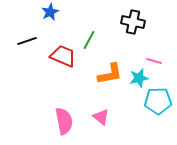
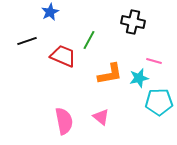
cyan pentagon: moved 1 px right, 1 px down
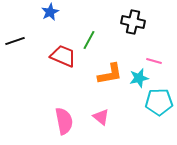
black line: moved 12 px left
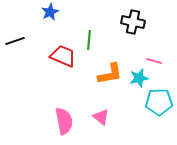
green line: rotated 24 degrees counterclockwise
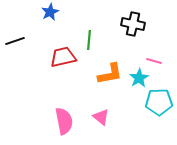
black cross: moved 2 px down
red trapezoid: moved 1 px down; rotated 36 degrees counterclockwise
cyan star: rotated 18 degrees counterclockwise
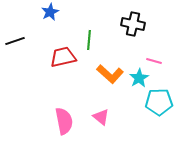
orange L-shape: rotated 52 degrees clockwise
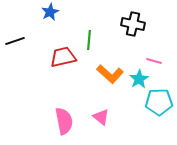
cyan star: moved 1 px down
